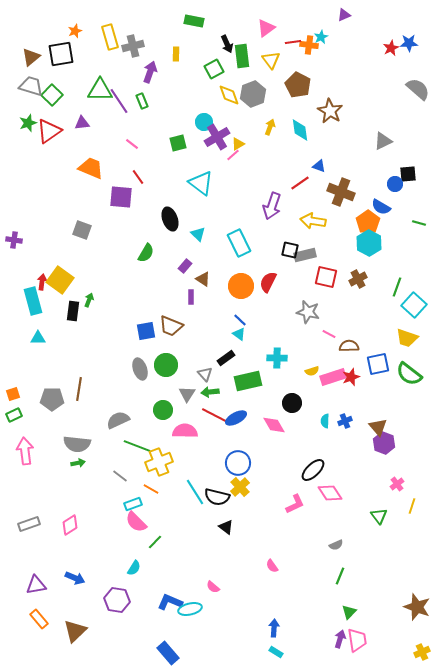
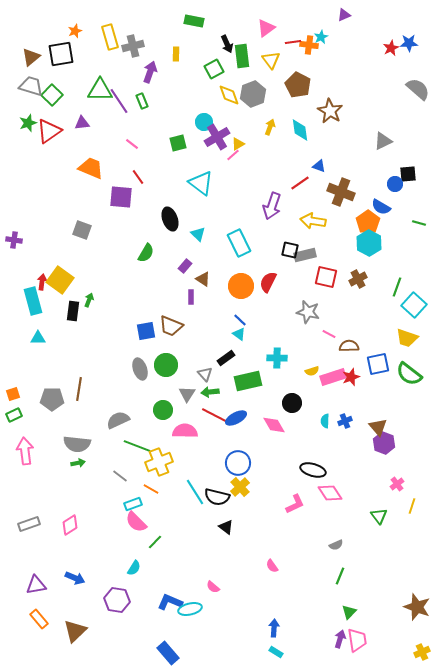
black ellipse at (313, 470): rotated 60 degrees clockwise
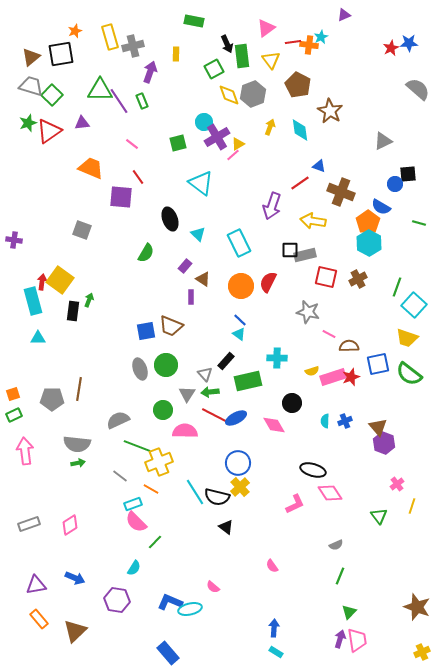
black square at (290, 250): rotated 12 degrees counterclockwise
black rectangle at (226, 358): moved 3 px down; rotated 12 degrees counterclockwise
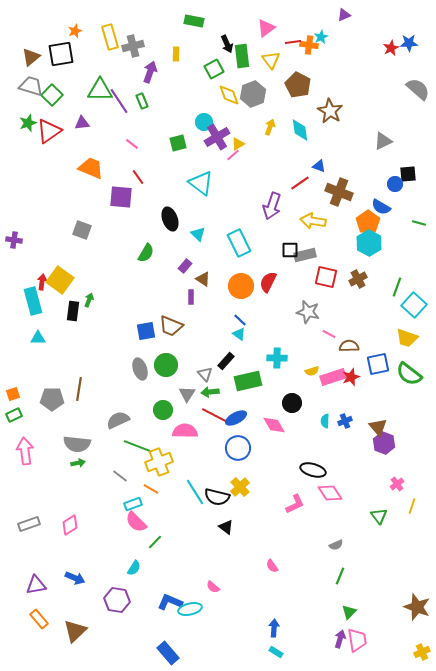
brown cross at (341, 192): moved 2 px left
blue circle at (238, 463): moved 15 px up
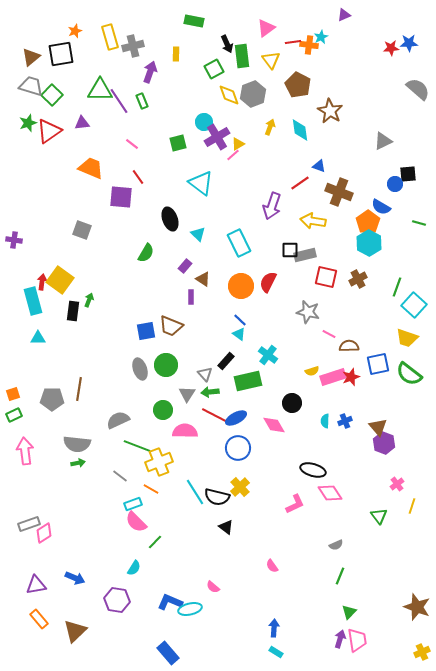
red star at (391, 48): rotated 21 degrees clockwise
cyan cross at (277, 358): moved 9 px left, 3 px up; rotated 36 degrees clockwise
pink diamond at (70, 525): moved 26 px left, 8 px down
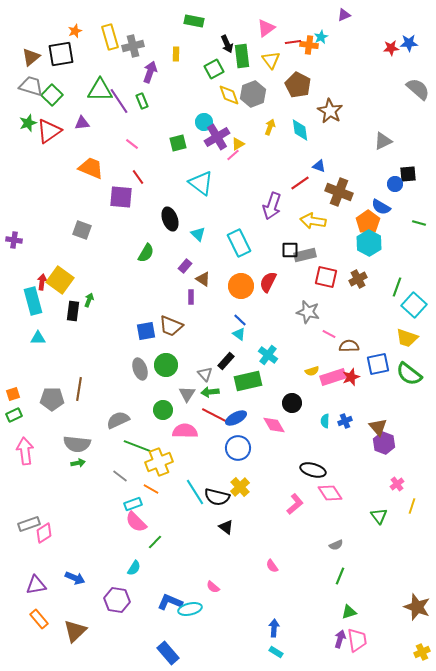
pink L-shape at (295, 504): rotated 15 degrees counterclockwise
green triangle at (349, 612): rotated 28 degrees clockwise
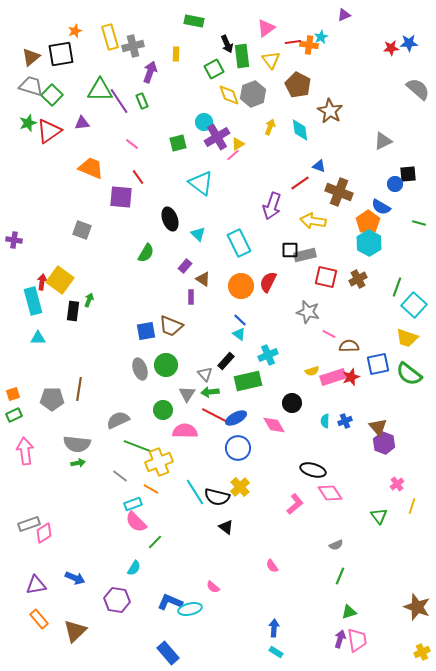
cyan cross at (268, 355): rotated 30 degrees clockwise
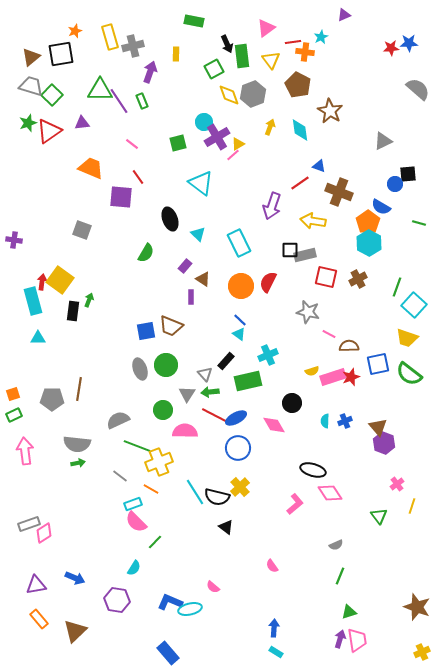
orange cross at (309, 45): moved 4 px left, 7 px down
